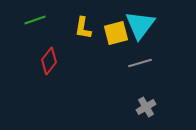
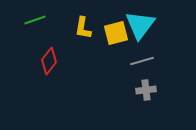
gray line: moved 2 px right, 2 px up
gray cross: moved 17 px up; rotated 24 degrees clockwise
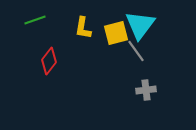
gray line: moved 6 px left, 10 px up; rotated 70 degrees clockwise
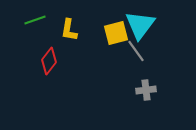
yellow L-shape: moved 14 px left, 2 px down
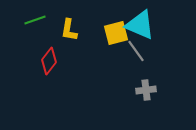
cyan triangle: rotated 44 degrees counterclockwise
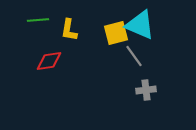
green line: moved 3 px right; rotated 15 degrees clockwise
gray line: moved 2 px left, 5 px down
red diamond: rotated 44 degrees clockwise
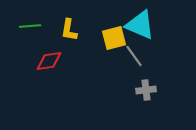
green line: moved 8 px left, 6 px down
yellow square: moved 2 px left, 5 px down
